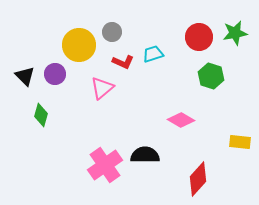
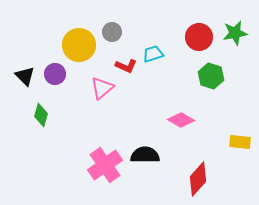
red L-shape: moved 3 px right, 4 px down
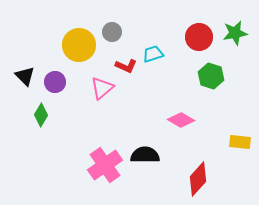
purple circle: moved 8 px down
green diamond: rotated 15 degrees clockwise
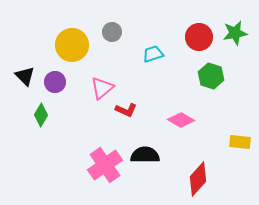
yellow circle: moved 7 px left
red L-shape: moved 44 px down
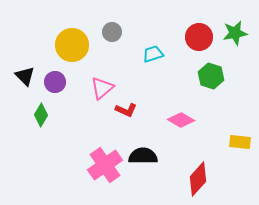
black semicircle: moved 2 px left, 1 px down
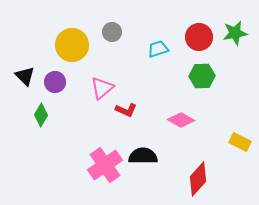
cyan trapezoid: moved 5 px right, 5 px up
green hexagon: moved 9 px left; rotated 20 degrees counterclockwise
yellow rectangle: rotated 20 degrees clockwise
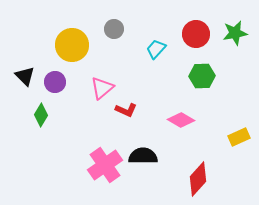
gray circle: moved 2 px right, 3 px up
red circle: moved 3 px left, 3 px up
cyan trapezoid: moved 2 px left; rotated 30 degrees counterclockwise
yellow rectangle: moved 1 px left, 5 px up; rotated 50 degrees counterclockwise
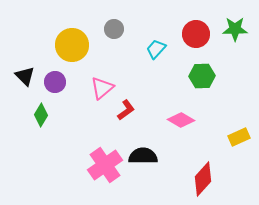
green star: moved 4 px up; rotated 10 degrees clockwise
red L-shape: rotated 60 degrees counterclockwise
red diamond: moved 5 px right
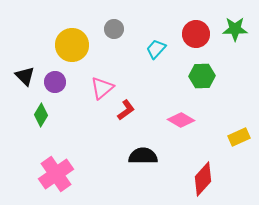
pink cross: moved 49 px left, 9 px down
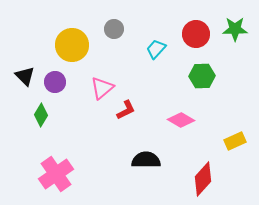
red L-shape: rotated 10 degrees clockwise
yellow rectangle: moved 4 px left, 4 px down
black semicircle: moved 3 px right, 4 px down
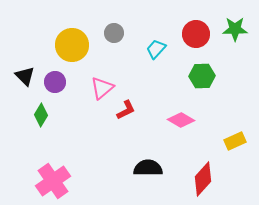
gray circle: moved 4 px down
black semicircle: moved 2 px right, 8 px down
pink cross: moved 3 px left, 7 px down
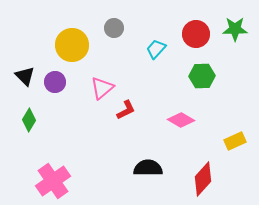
gray circle: moved 5 px up
green diamond: moved 12 px left, 5 px down
